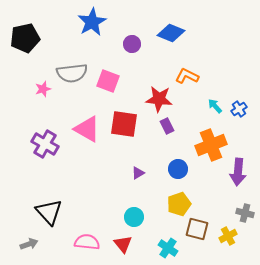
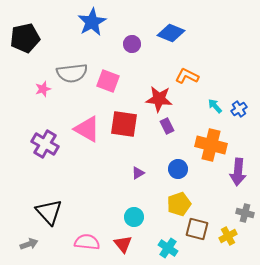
orange cross: rotated 36 degrees clockwise
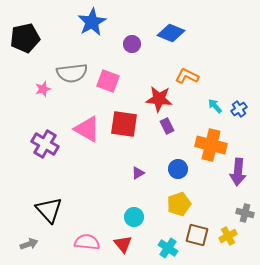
black triangle: moved 2 px up
brown square: moved 6 px down
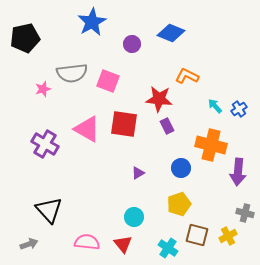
blue circle: moved 3 px right, 1 px up
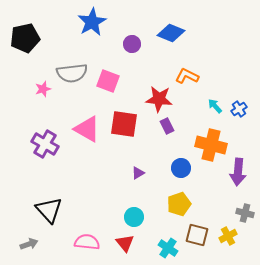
red triangle: moved 2 px right, 1 px up
